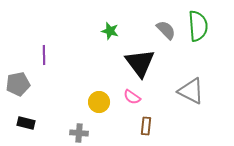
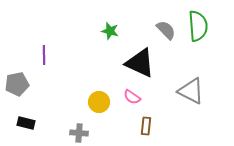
black triangle: rotated 28 degrees counterclockwise
gray pentagon: moved 1 px left
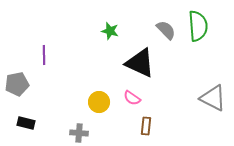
gray triangle: moved 22 px right, 7 px down
pink semicircle: moved 1 px down
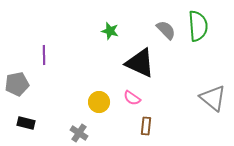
gray triangle: rotated 12 degrees clockwise
gray cross: rotated 30 degrees clockwise
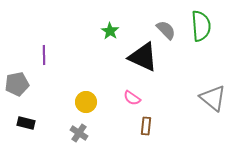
green semicircle: moved 3 px right
green star: rotated 18 degrees clockwise
black triangle: moved 3 px right, 6 px up
yellow circle: moved 13 px left
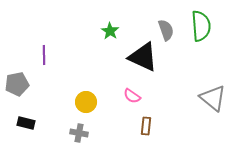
gray semicircle: rotated 25 degrees clockwise
pink semicircle: moved 2 px up
gray cross: rotated 24 degrees counterclockwise
